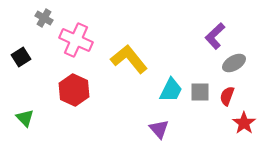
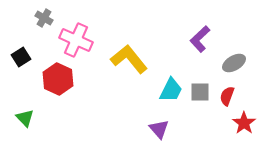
purple L-shape: moved 15 px left, 3 px down
red hexagon: moved 16 px left, 11 px up
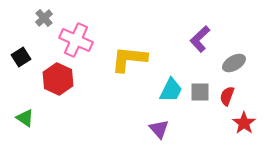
gray cross: rotated 18 degrees clockwise
yellow L-shape: rotated 45 degrees counterclockwise
green triangle: rotated 12 degrees counterclockwise
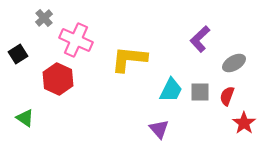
black square: moved 3 px left, 3 px up
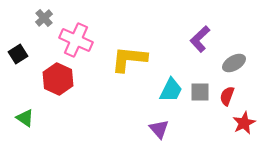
red star: rotated 10 degrees clockwise
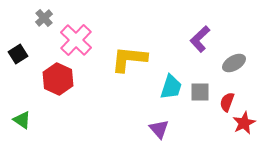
pink cross: rotated 20 degrees clockwise
cyan trapezoid: moved 3 px up; rotated 8 degrees counterclockwise
red semicircle: moved 6 px down
green triangle: moved 3 px left, 2 px down
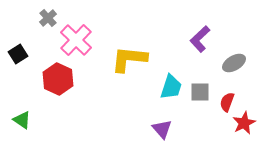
gray cross: moved 4 px right
purple triangle: moved 3 px right
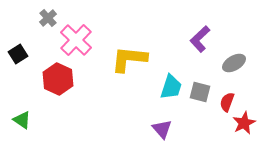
gray square: rotated 15 degrees clockwise
